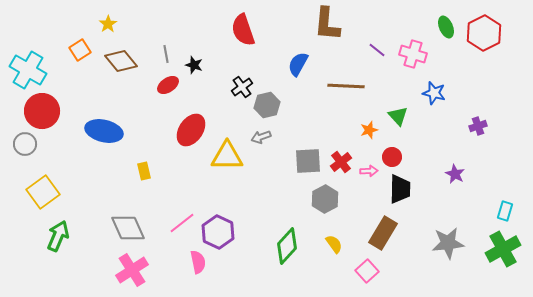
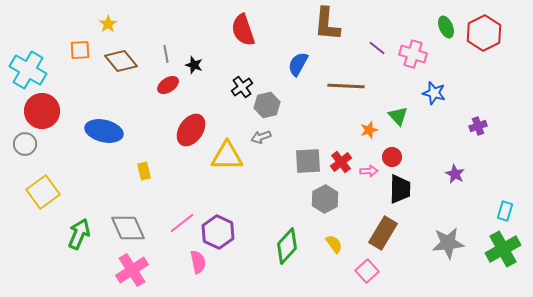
orange square at (80, 50): rotated 30 degrees clockwise
purple line at (377, 50): moved 2 px up
green arrow at (58, 236): moved 21 px right, 2 px up
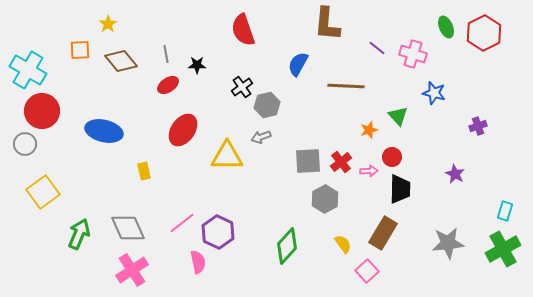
black star at (194, 65): moved 3 px right; rotated 18 degrees counterclockwise
red ellipse at (191, 130): moved 8 px left
yellow semicircle at (334, 244): moved 9 px right
